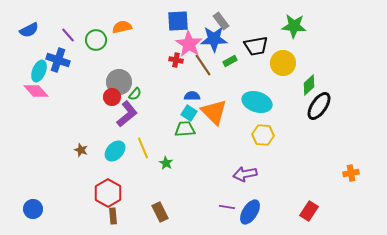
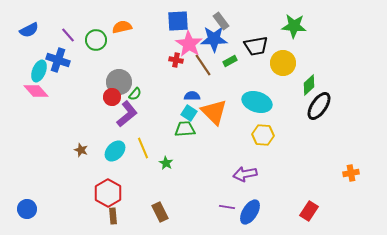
blue circle at (33, 209): moved 6 px left
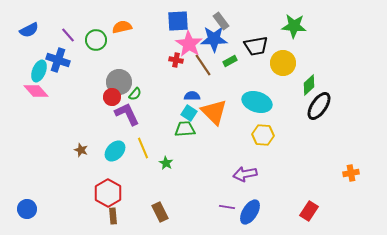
purple L-shape at (127, 114): rotated 76 degrees counterclockwise
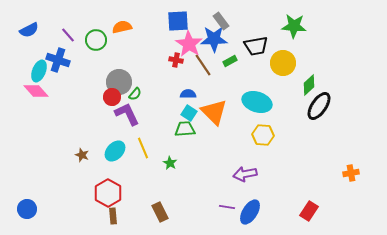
blue semicircle at (192, 96): moved 4 px left, 2 px up
brown star at (81, 150): moved 1 px right, 5 px down
green star at (166, 163): moved 4 px right
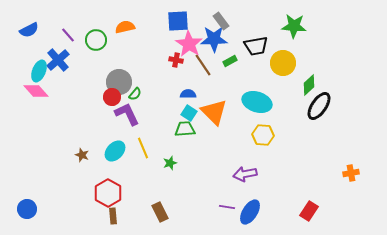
orange semicircle at (122, 27): moved 3 px right
blue cross at (58, 60): rotated 30 degrees clockwise
green star at (170, 163): rotated 24 degrees clockwise
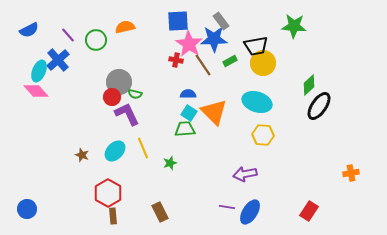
yellow circle at (283, 63): moved 20 px left
green semicircle at (135, 94): rotated 64 degrees clockwise
